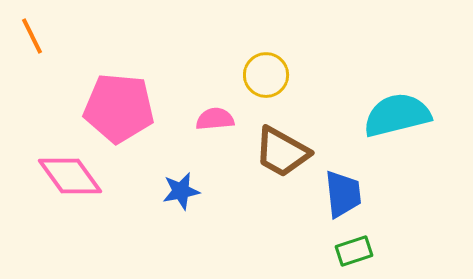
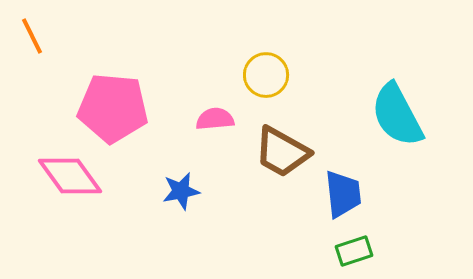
pink pentagon: moved 6 px left
cyan semicircle: rotated 104 degrees counterclockwise
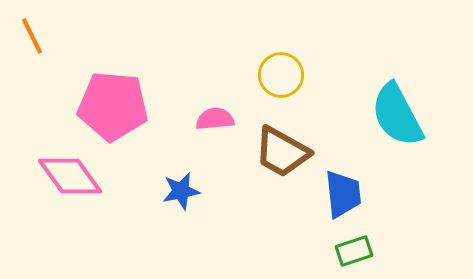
yellow circle: moved 15 px right
pink pentagon: moved 2 px up
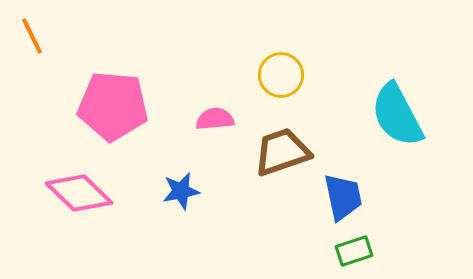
brown trapezoid: rotated 132 degrees clockwise
pink diamond: moved 9 px right, 17 px down; rotated 10 degrees counterclockwise
blue trapezoid: moved 3 px down; rotated 6 degrees counterclockwise
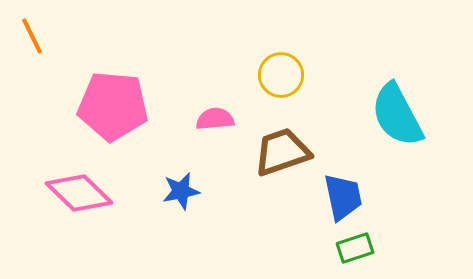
green rectangle: moved 1 px right, 3 px up
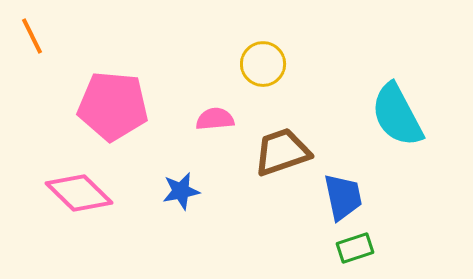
yellow circle: moved 18 px left, 11 px up
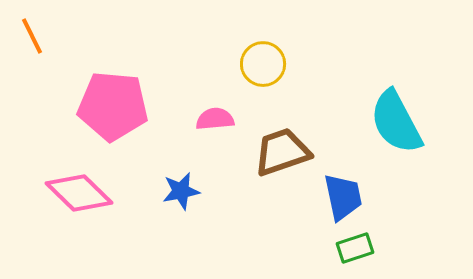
cyan semicircle: moved 1 px left, 7 px down
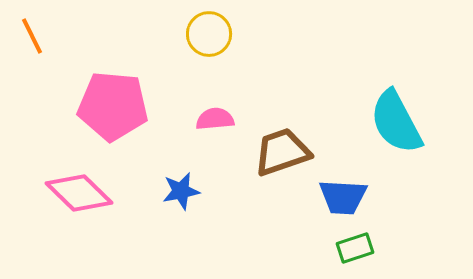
yellow circle: moved 54 px left, 30 px up
blue trapezoid: rotated 105 degrees clockwise
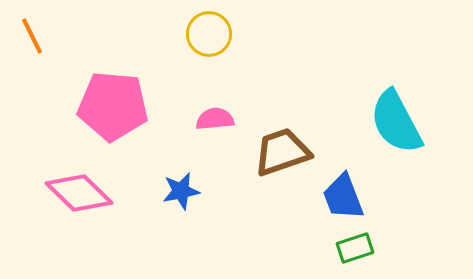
blue trapezoid: rotated 66 degrees clockwise
